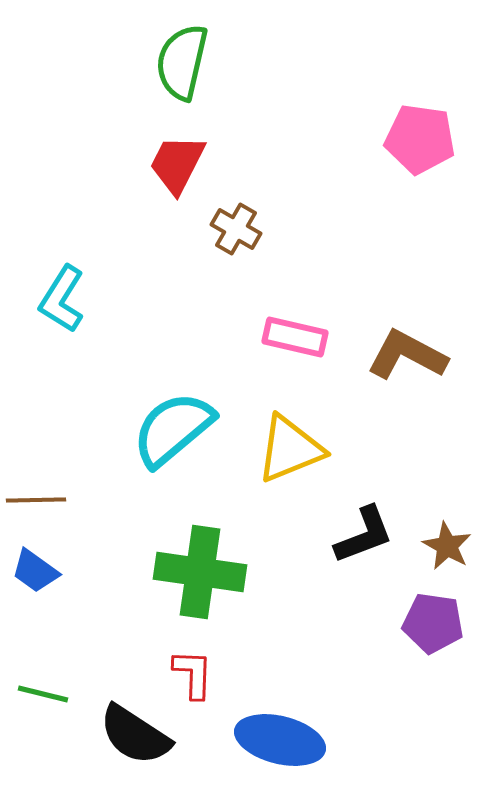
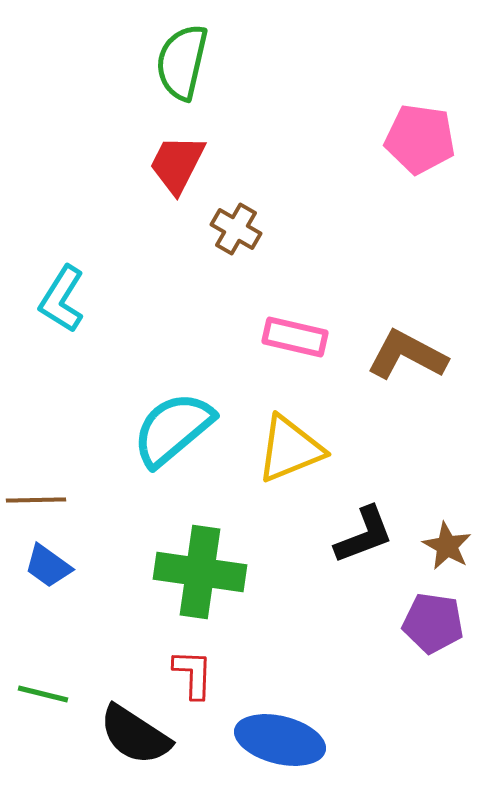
blue trapezoid: moved 13 px right, 5 px up
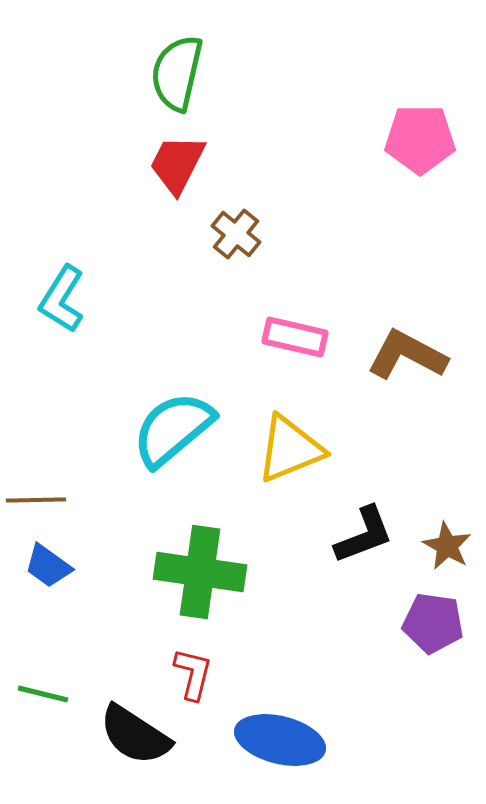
green semicircle: moved 5 px left, 11 px down
pink pentagon: rotated 8 degrees counterclockwise
brown cross: moved 5 px down; rotated 9 degrees clockwise
red L-shape: rotated 12 degrees clockwise
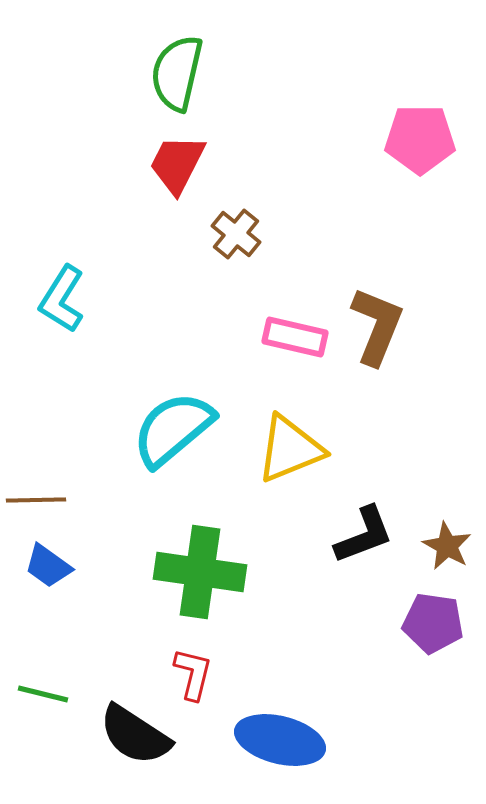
brown L-shape: moved 30 px left, 29 px up; rotated 84 degrees clockwise
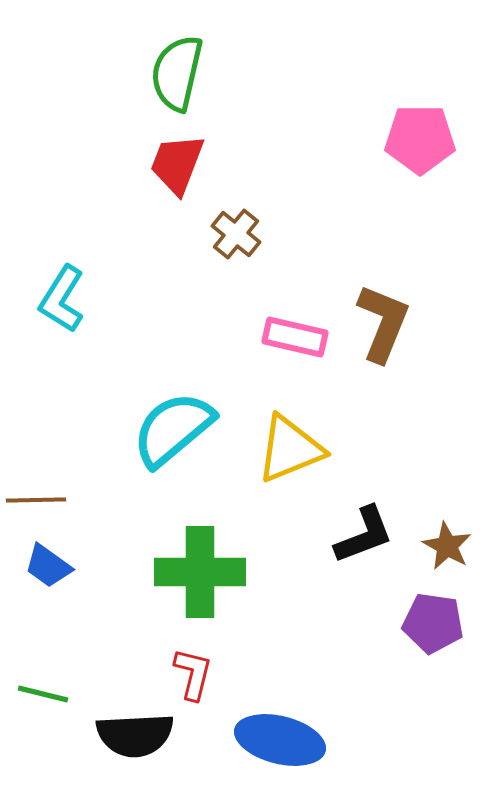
red trapezoid: rotated 6 degrees counterclockwise
brown L-shape: moved 6 px right, 3 px up
green cross: rotated 8 degrees counterclockwise
black semicircle: rotated 36 degrees counterclockwise
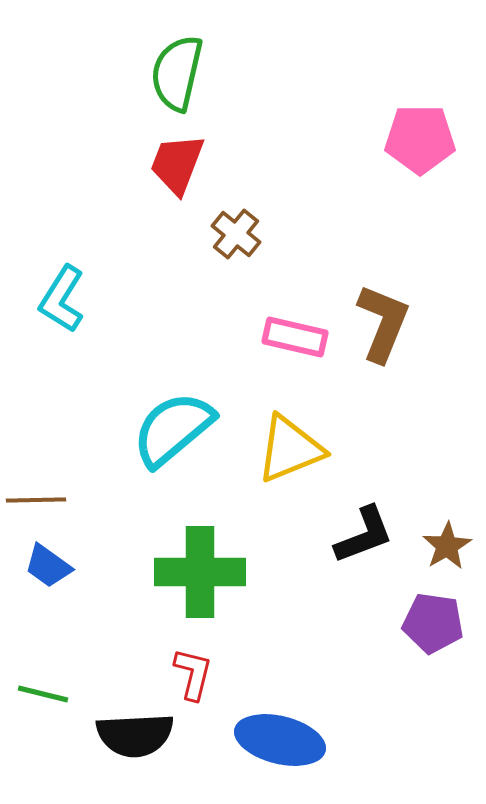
brown star: rotated 12 degrees clockwise
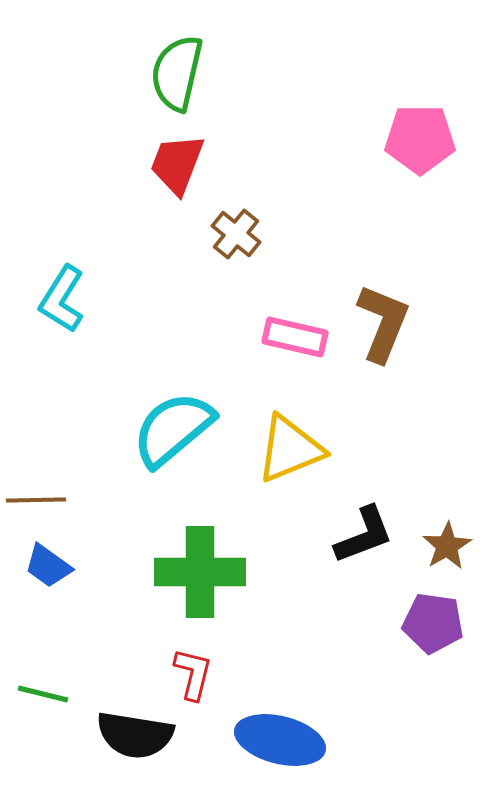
black semicircle: rotated 12 degrees clockwise
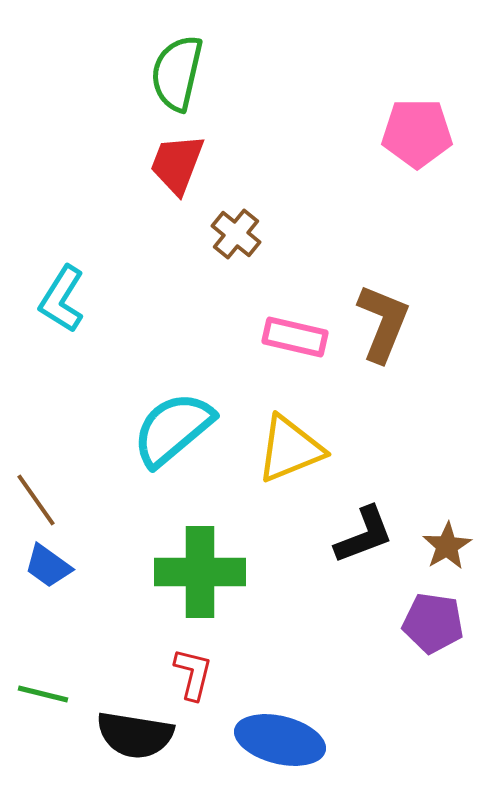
pink pentagon: moved 3 px left, 6 px up
brown line: rotated 56 degrees clockwise
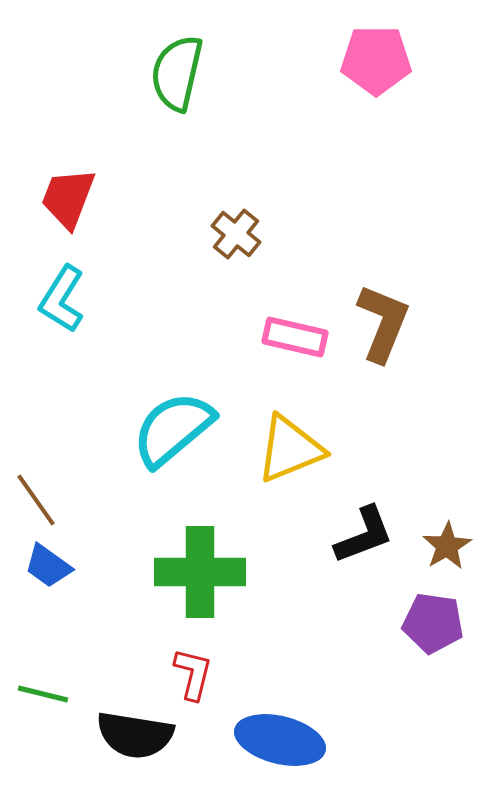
pink pentagon: moved 41 px left, 73 px up
red trapezoid: moved 109 px left, 34 px down
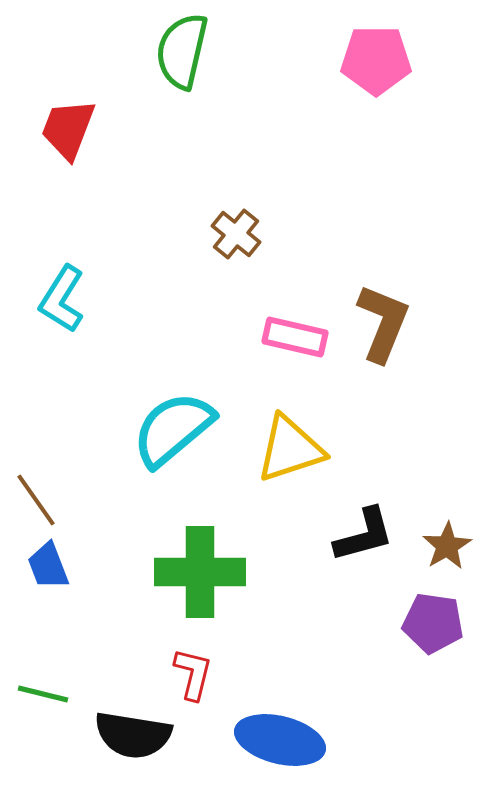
green semicircle: moved 5 px right, 22 px up
red trapezoid: moved 69 px up
yellow triangle: rotated 4 degrees clockwise
black L-shape: rotated 6 degrees clockwise
blue trapezoid: rotated 33 degrees clockwise
black semicircle: moved 2 px left
